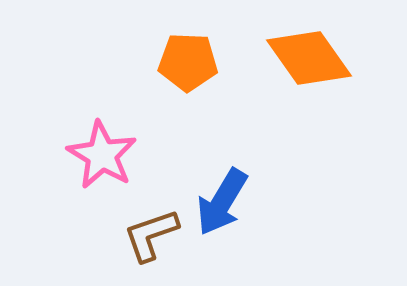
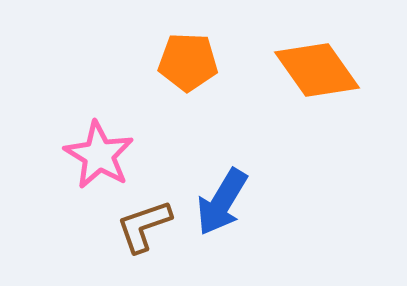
orange diamond: moved 8 px right, 12 px down
pink star: moved 3 px left
brown L-shape: moved 7 px left, 9 px up
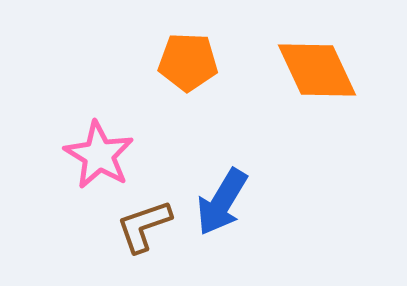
orange diamond: rotated 10 degrees clockwise
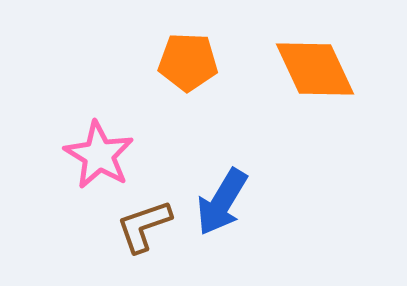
orange diamond: moved 2 px left, 1 px up
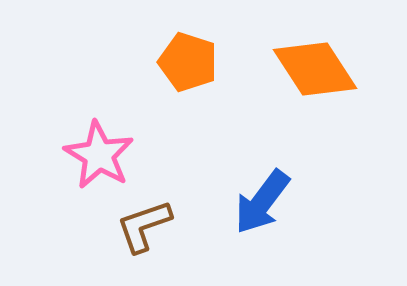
orange pentagon: rotated 16 degrees clockwise
orange diamond: rotated 8 degrees counterclockwise
blue arrow: moved 40 px right; rotated 6 degrees clockwise
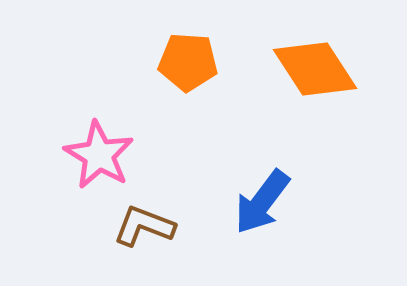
orange pentagon: rotated 14 degrees counterclockwise
brown L-shape: rotated 40 degrees clockwise
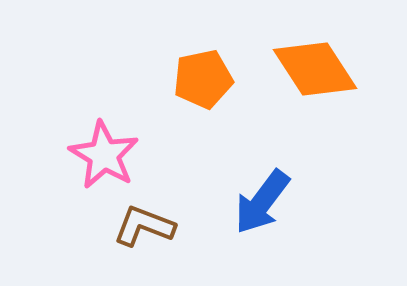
orange pentagon: moved 15 px right, 17 px down; rotated 16 degrees counterclockwise
pink star: moved 5 px right
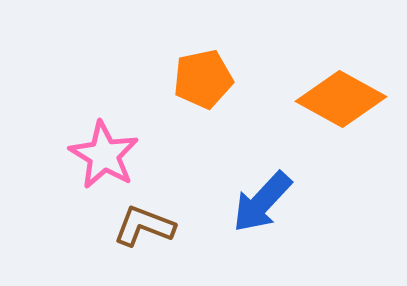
orange diamond: moved 26 px right, 30 px down; rotated 28 degrees counterclockwise
blue arrow: rotated 6 degrees clockwise
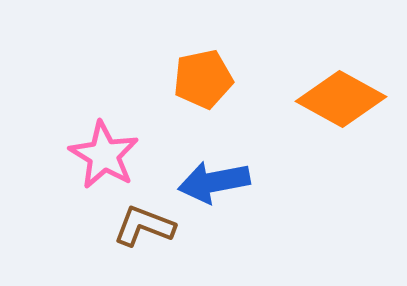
blue arrow: moved 48 px left, 20 px up; rotated 36 degrees clockwise
